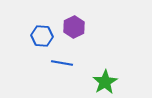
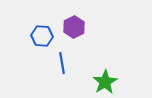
blue line: rotated 70 degrees clockwise
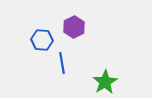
blue hexagon: moved 4 px down
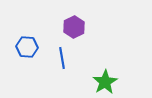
blue hexagon: moved 15 px left, 7 px down
blue line: moved 5 px up
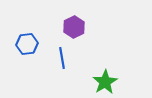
blue hexagon: moved 3 px up; rotated 10 degrees counterclockwise
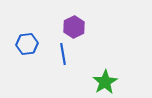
blue line: moved 1 px right, 4 px up
